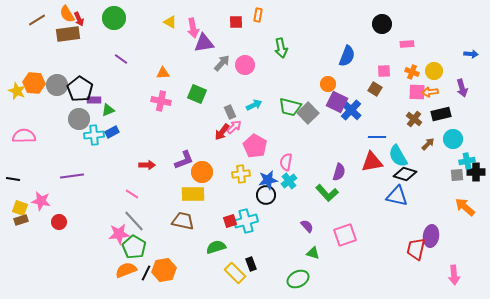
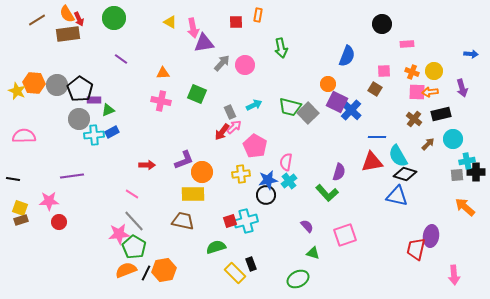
pink star at (41, 201): moved 8 px right; rotated 12 degrees counterclockwise
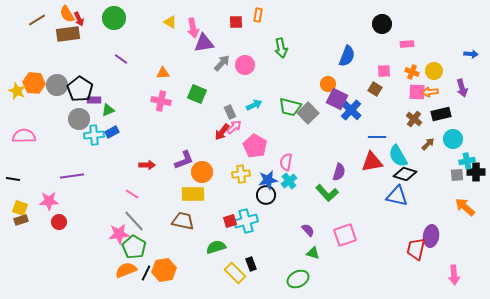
purple square at (337, 102): moved 3 px up
purple semicircle at (307, 226): moved 1 px right, 4 px down
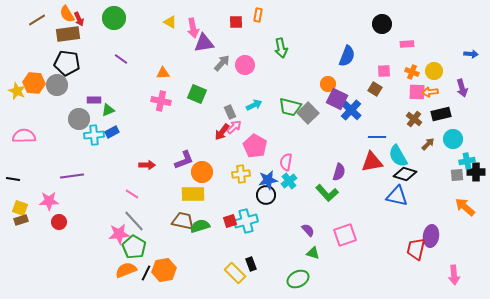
black pentagon at (80, 89): moved 13 px left, 26 px up; rotated 25 degrees counterclockwise
green semicircle at (216, 247): moved 16 px left, 21 px up
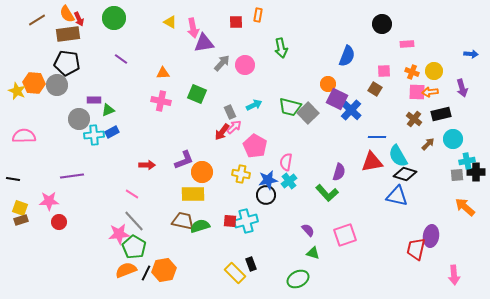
yellow cross at (241, 174): rotated 18 degrees clockwise
red square at (230, 221): rotated 24 degrees clockwise
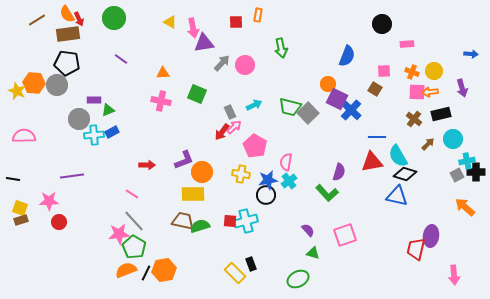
gray square at (457, 175): rotated 24 degrees counterclockwise
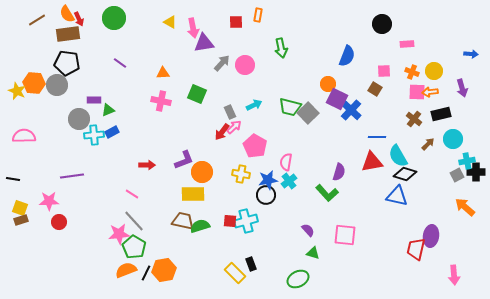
purple line at (121, 59): moved 1 px left, 4 px down
pink square at (345, 235): rotated 25 degrees clockwise
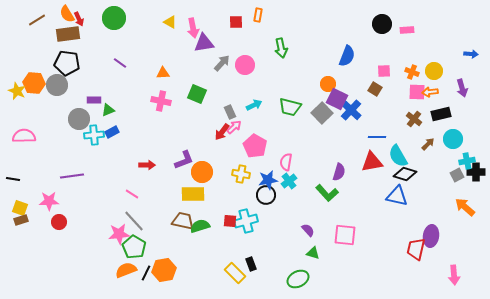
pink rectangle at (407, 44): moved 14 px up
gray square at (308, 113): moved 14 px right
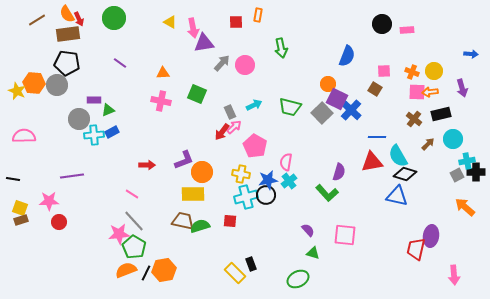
cyan cross at (246, 221): moved 24 px up
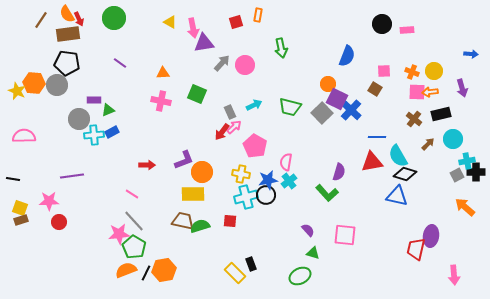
brown line at (37, 20): moved 4 px right; rotated 24 degrees counterclockwise
red square at (236, 22): rotated 16 degrees counterclockwise
green ellipse at (298, 279): moved 2 px right, 3 px up
